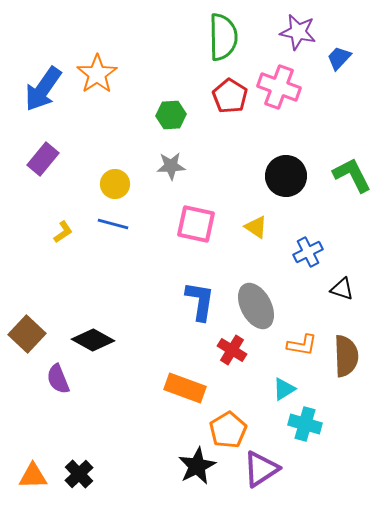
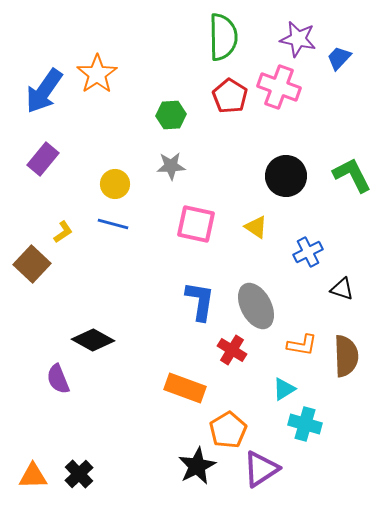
purple star: moved 7 px down
blue arrow: moved 1 px right, 2 px down
brown square: moved 5 px right, 70 px up
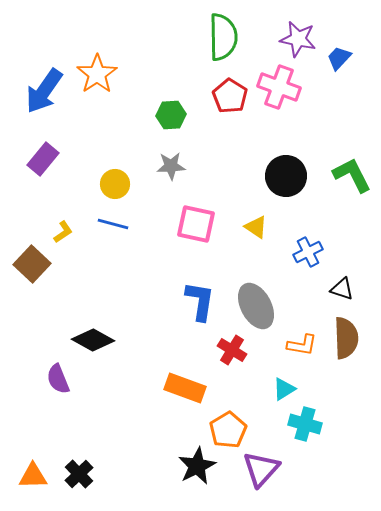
brown semicircle: moved 18 px up
purple triangle: rotated 15 degrees counterclockwise
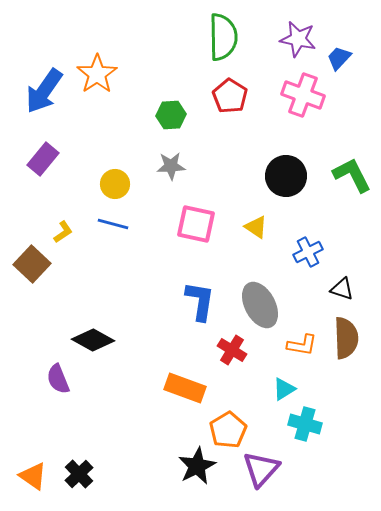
pink cross: moved 24 px right, 8 px down
gray ellipse: moved 4 px right, 1 px up
orange triangle: rotated 36 degrees clockwise
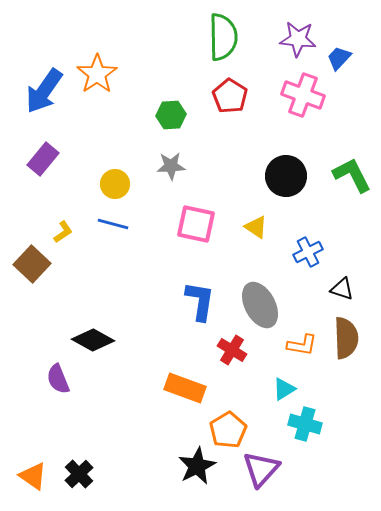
purple star: rotated 6 degrees counterclockwise
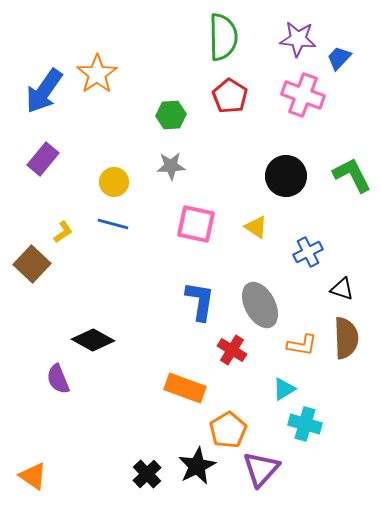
yellow circle: moved 1 px left, 2 px up
black cross: moved 68 px right
